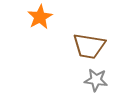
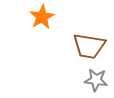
orange star: moved 2 px right
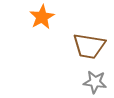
gray star: moved 1 px left, 2 px down
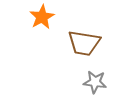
brown trapezoid: moved 5 px left, 3 px up
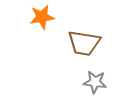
orange star: rotated 20 degrees clockwise
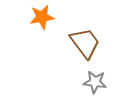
brown trapezoid: moved 1 px right; rotated 136 degrees counterclockwise
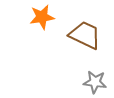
brown trapezoid: moved 8 px up; rotated 28 degrees counterclockwise
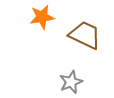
gray star: moved 24 px left; rotated 30 degrees counterclockwise
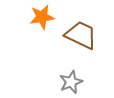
brown trapezoid: moved 4 px left
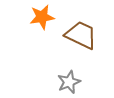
gray star: moved 2 px left
